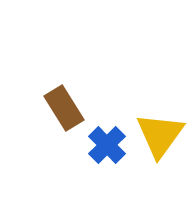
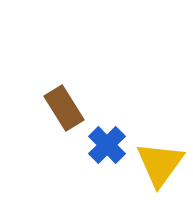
yellow triangle: moved 29 px down
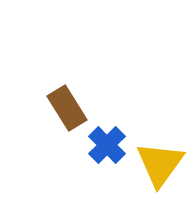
brown rectangle: moved 3 px right
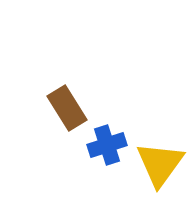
blue cross: rotated 27 degrees clockwise
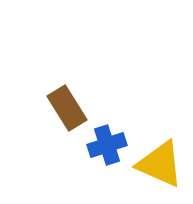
yellow triangle: rotated 42 degrees counterclockwise
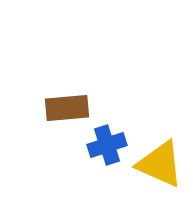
brown rectangle: rotated 63 degrees counterclockwise
